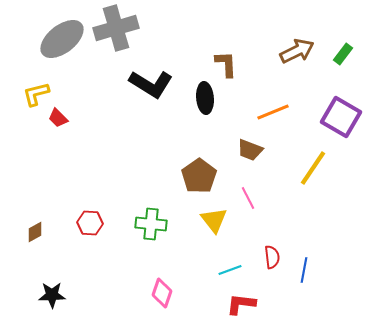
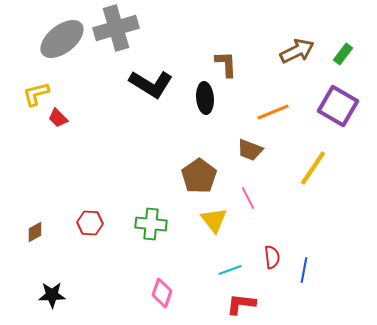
purple square: moved 3 px left, 11 px up
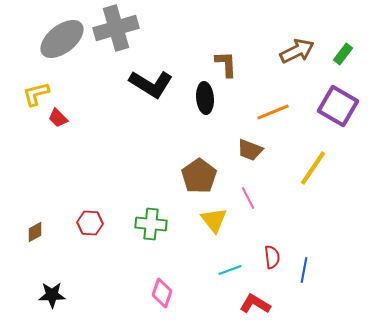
red L-shape: moved 14 px right; rotated 24 degrees clockwise
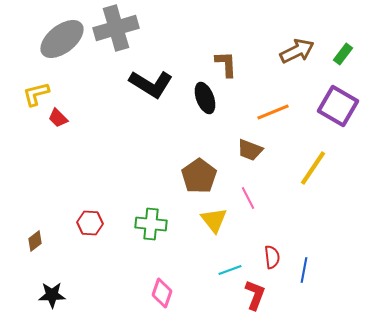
black ellipse: rotated 16 degrees counterclockwise
brown diamond: moved 9 px down; rotated 10 degrees counterclockwise
red L-shape: moved 9 px up; rotated 80 degrees clockwise
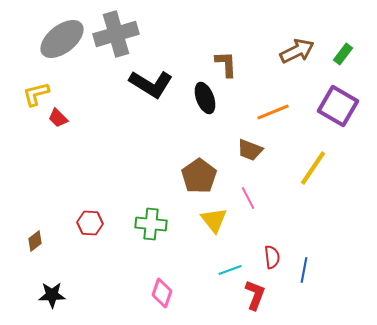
gray cross: moved 6 px down
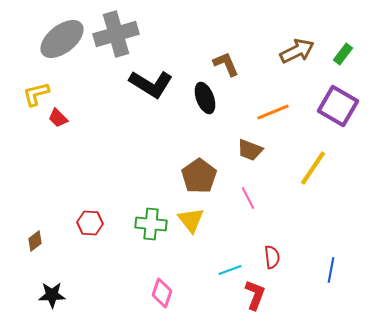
brown L-shape: rotated 20 degrees counterclockwise
yellow triangle: moved 23 px left
blue line: moved 27 px right
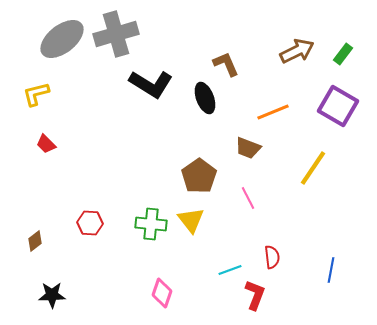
red trapezoid: moved 12 px left, 26 px down
brown trapezoid: moved 2 px left, 2 px up
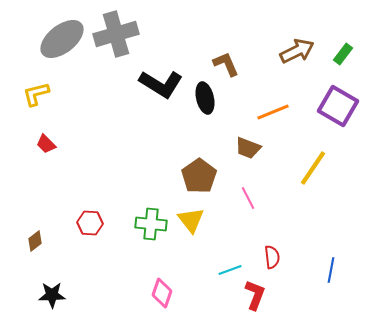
black L-shape: moved 10 px right
black ellipse: rotated 8 degrees clockwise
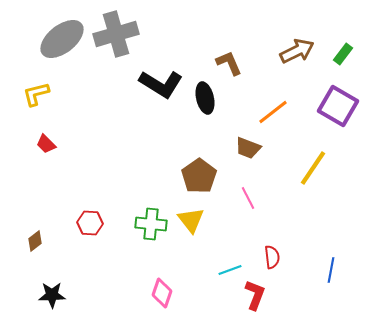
brown L-shape: moved 3 px right, 1 px up
orange line: rotated 16 degrees counterclockwise
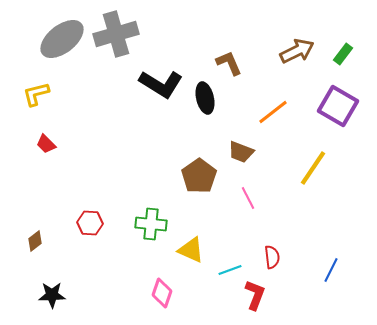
brown trapezoid: moved 7 px left, 4 px down
yellow triangle: moved 30 px down; rotated 28 degrees counterclockwise
blue line: rotated 15 degrees clockwise
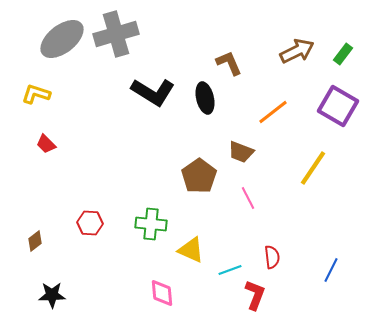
black L-shape: moved 8 px left, 8 px down
yellow L-shape: rotated 32 degrees clockwise
pink diamond: rotated 24 degrees counterclockwise
